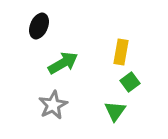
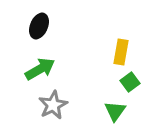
green arrow: moved 23 px left, 6 px down
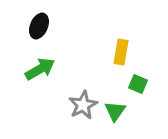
green square: moved 8 px right, 2 px down; rotated 30 degrees counterclockwise
gray star: moved 30 px right
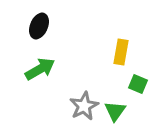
gray star: moved 1 px right, 1 px down
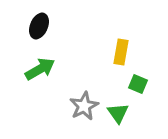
green triangle: moved 3 px right, 2 px down; rotated 10 degrees counterclockwise
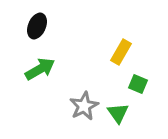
black ellipse: moved 2 px left
yellow rectangle: rotated 20 degrees clockwise
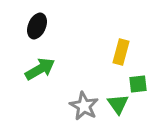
yellow rectangle: rotated 15 degrees counterclockwise
green square: rotated 30 degrees counterclockwise
gray star: rotated 16 degrees counterclockwise
green triangle: moved 9 px up
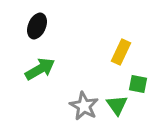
yellow rectangle: rotated 10 degrees clockwise
green square: rotated 18 degrees clockwise
green triangle: moved 1 px left, 1 px down
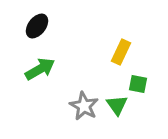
black ellipse: rotated 15 degrees clockwise
